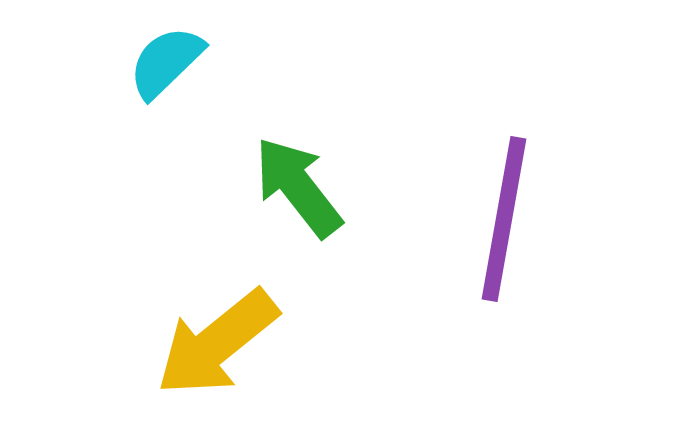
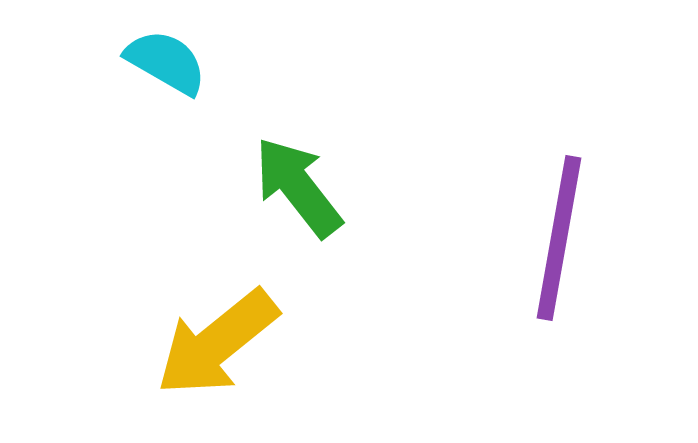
cyan semicircle: rotated 74 degrees clockwise
purple line: moved 55 px right, 19 px down
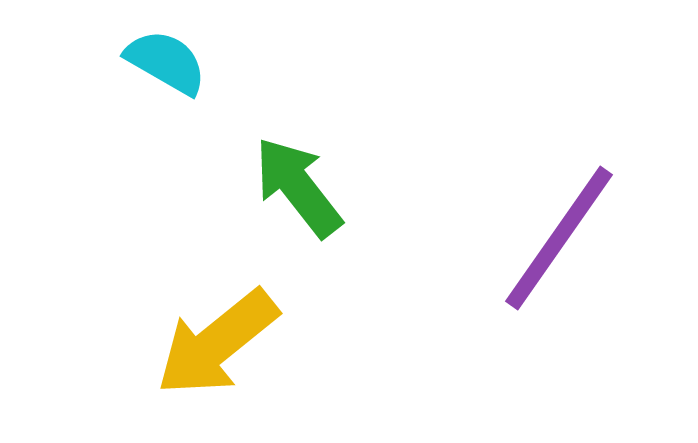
purple line: rotated 25 degrees clockwise
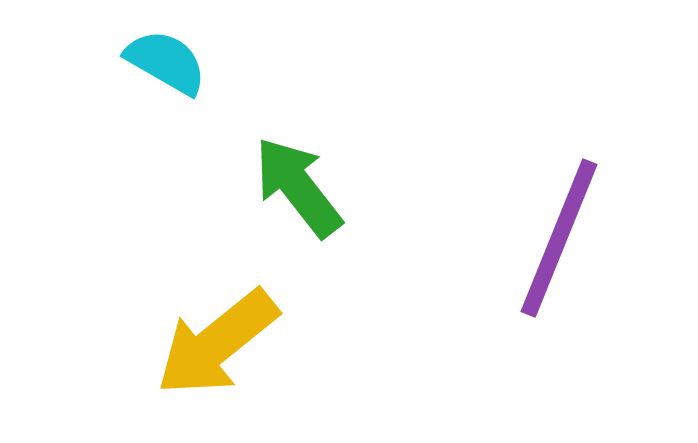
purple line: rotated 13 degrees counterclockwise
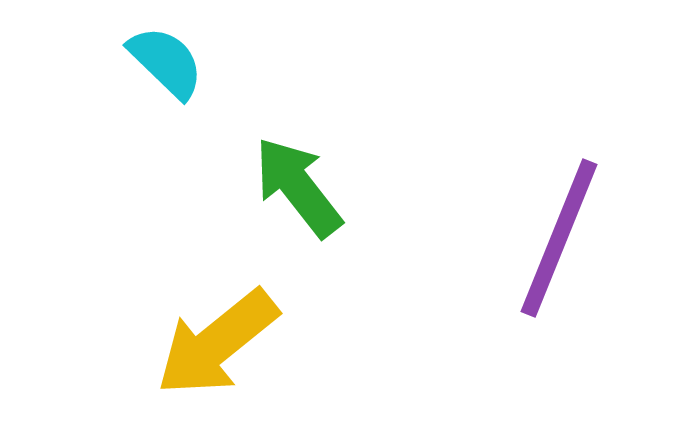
cyan semicircle: rotated 14 degrees clockwise
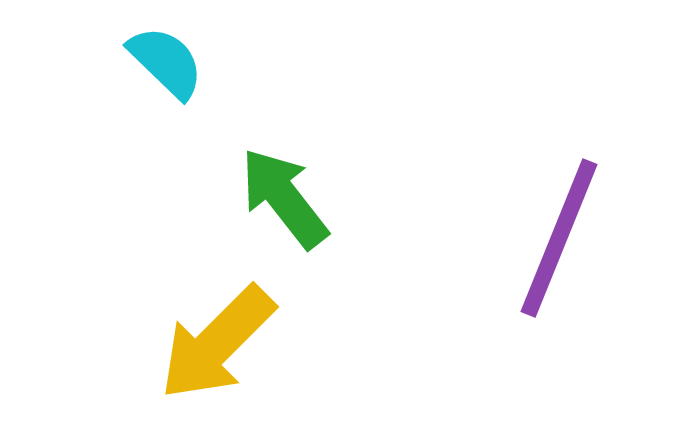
green arrow: moved 14 px left, 11 px down
yellow arrow: rotated 6 degrees counterclockwise
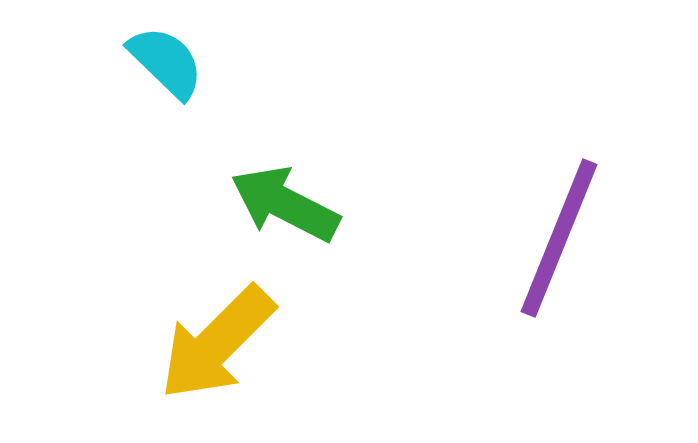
green arrow: moved 1 px right, 6 px down; rotated 25 degrees counterclockwise
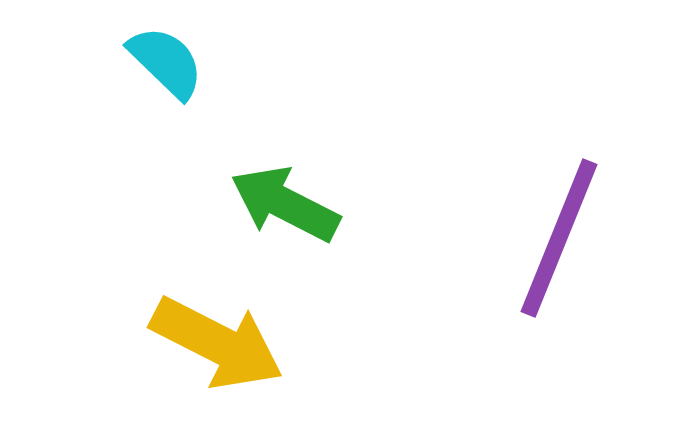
yellow arrow: rotated 108 degrees counterclockwise
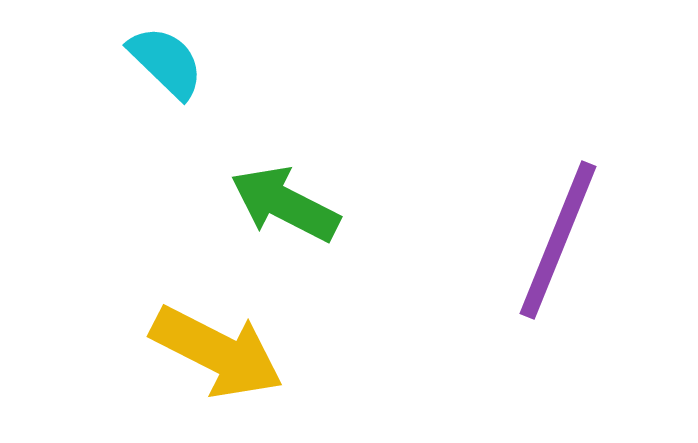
purple line: moved 1 px left, 2 px down
yellow arrow: moved 9 px down
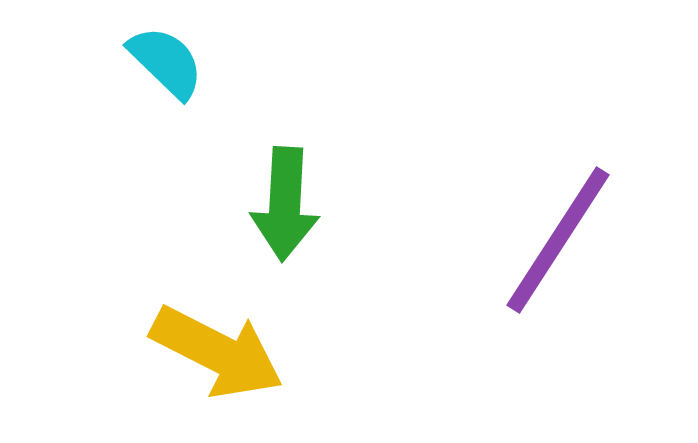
green arrow: rotated 114 degrees counterclockwise
purple line: rotated 11 degrees clockwise
